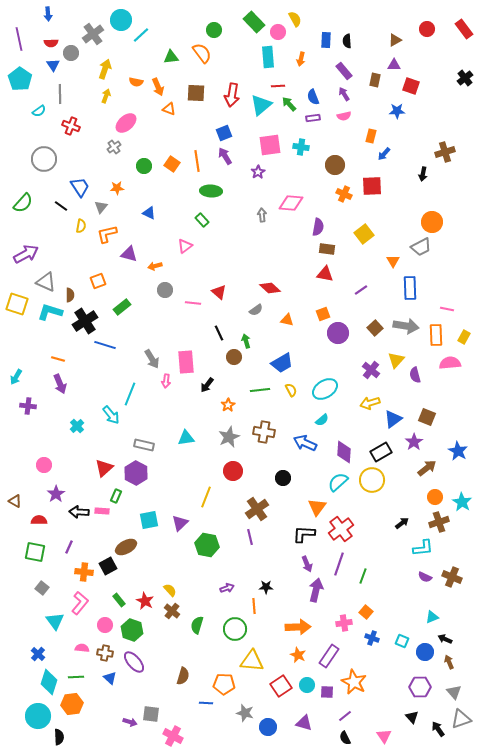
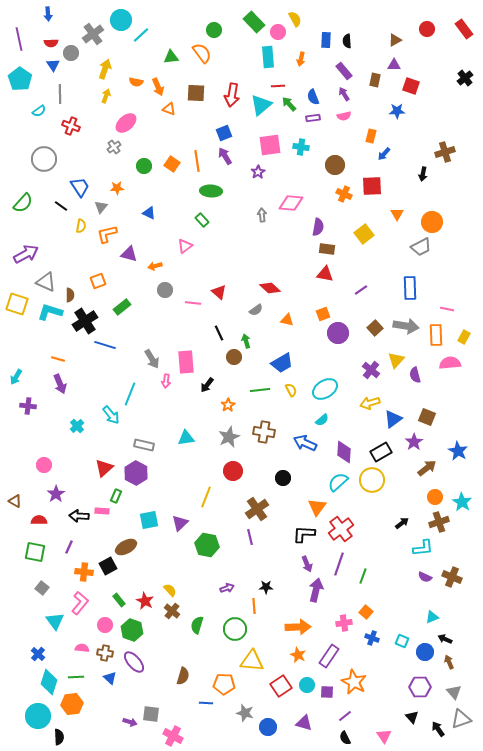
orange triangle at (393, 261): moved 4 px right, 47 px up
black arrow at (79, 512): moved 4 px down
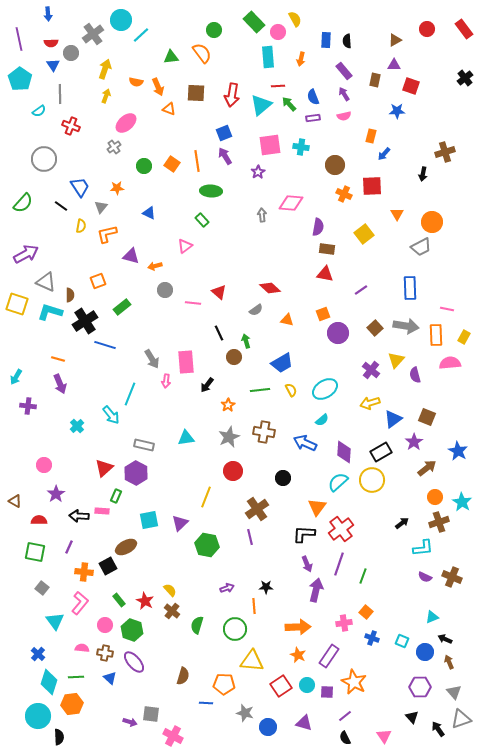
purple triangle at (129, 254): moved 2 px right, 2 px down
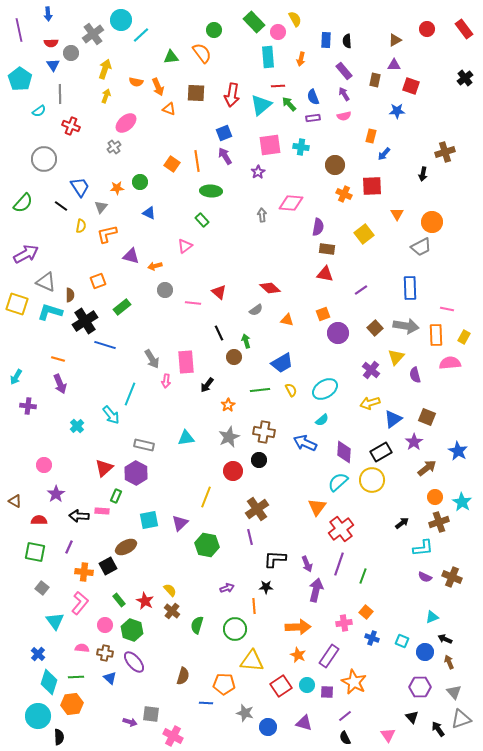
purple line at (19, 39): moved 9 px up
green circle at (144, 166): moved 4 px left, 16 px down
yellow triangle at (396, 360): moved 3 px up
black circle at (283, 478): moved 24 px left, 18 px up
black L-shape at (304, 534): moved 29 px left, 25 px down
pink triangle at (384, 736): moved 4 px right, 1 px up
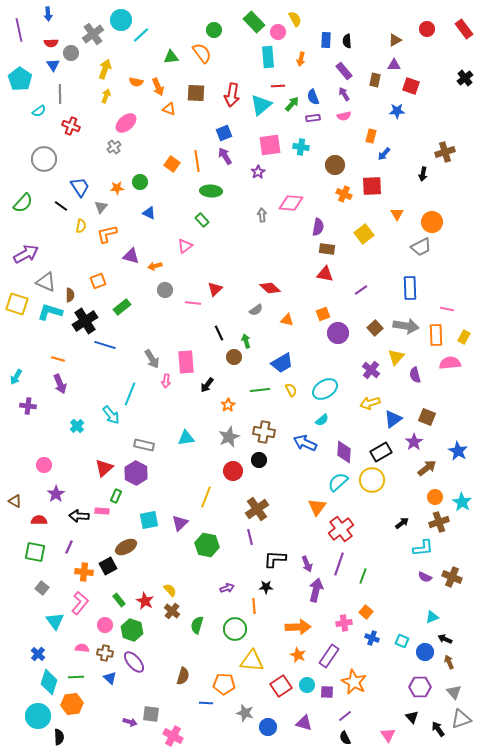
green arrow at (289, 104): moved 3 px right; rotated 84 degrees clockwise
red triangle at (219, 292): moved 4 px left, 3 px up; rotated 35 degrees clockwise
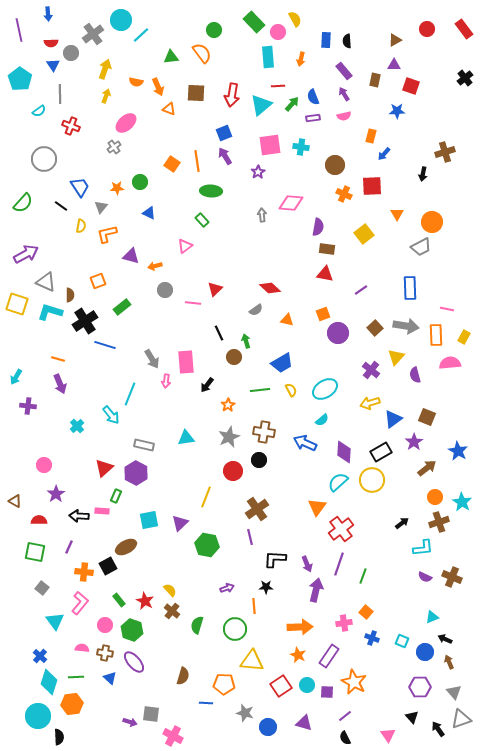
orange arrow at (298, 627): moved 2 px right
blue cross at (38, 654): moved 2 px right, 2 px down
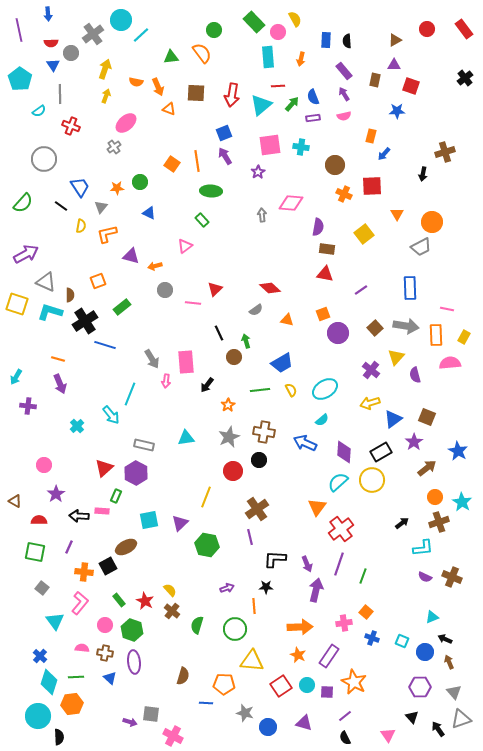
purple ellipse at (134, 662): rotated 35 degrees clockwise
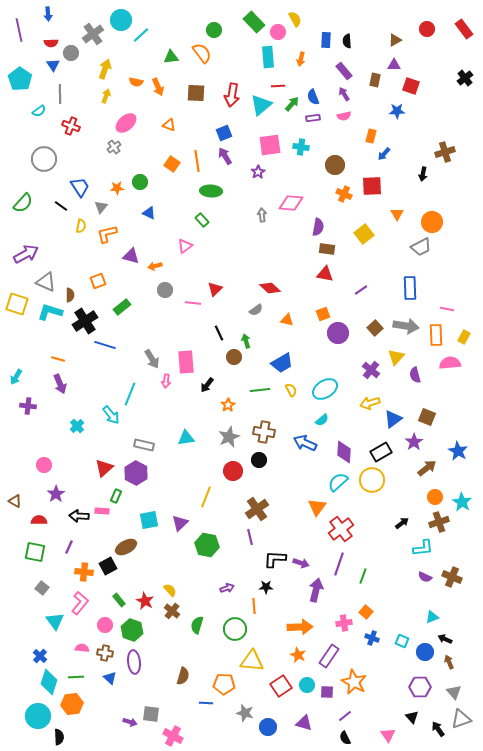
orange triangle at (169, 109): moved 16 px down
purple arrow at (307, 564): moved 6 px left, 1 px up; rotated 49 degrees counterclockwise
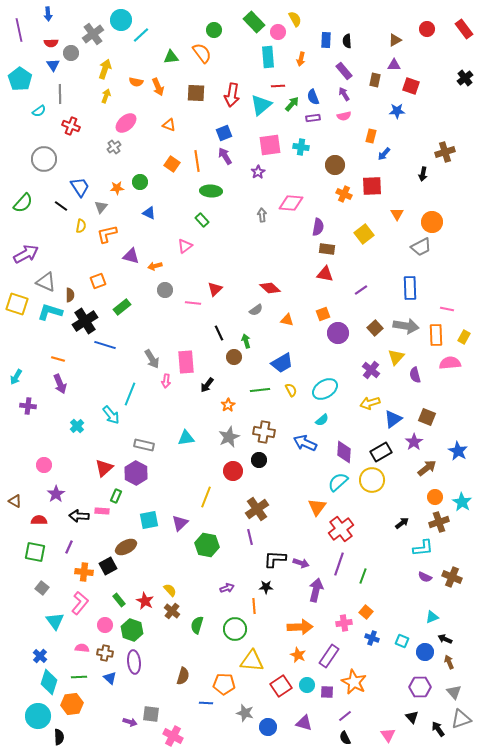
green line at (76, 677): moved 3 px right
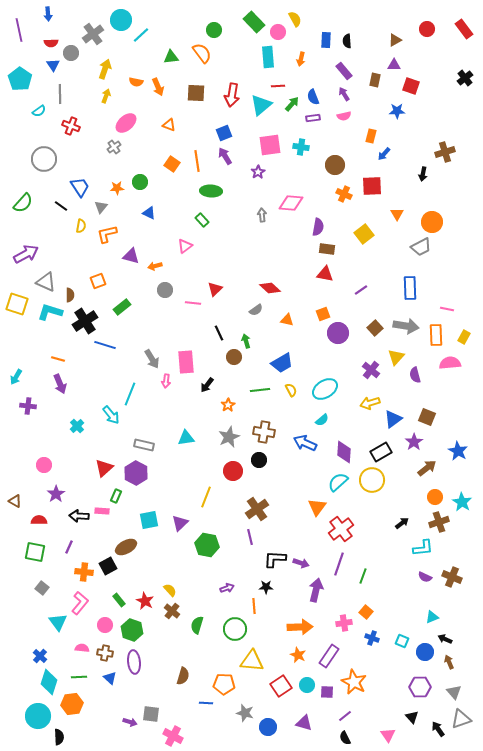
cyan triangle at (55, 621): moved 3 px right, 1 px down
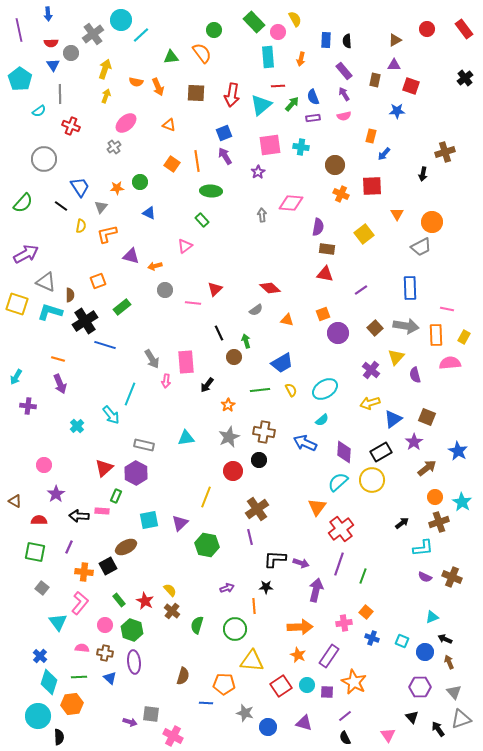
orange cross at (344, 194): moved 3 px left
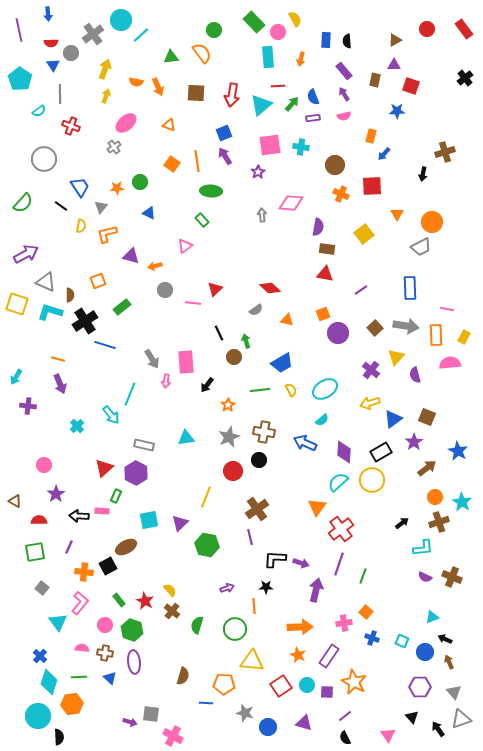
green square at (35, 552): rotated 20 degrees counterclockwise
